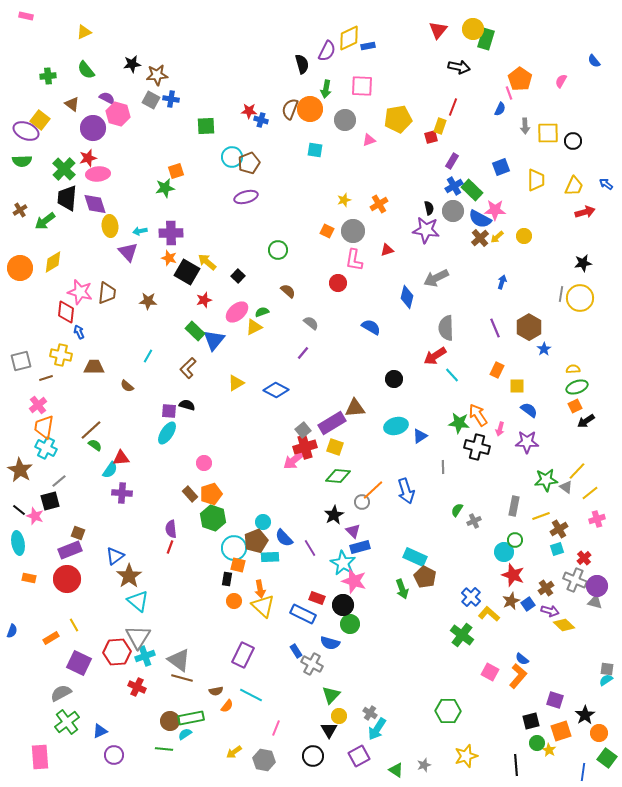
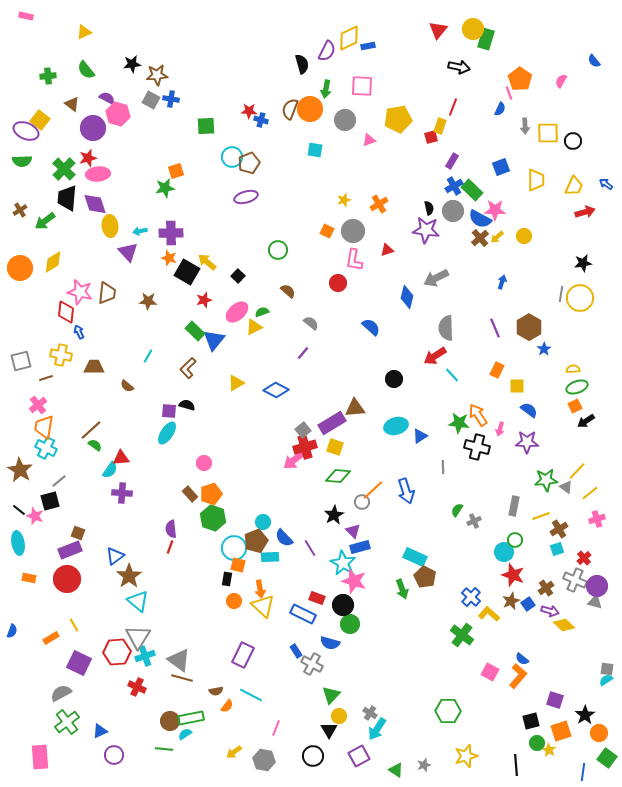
blue semicircle at (371, 327): rotated 12 degrees clockwise
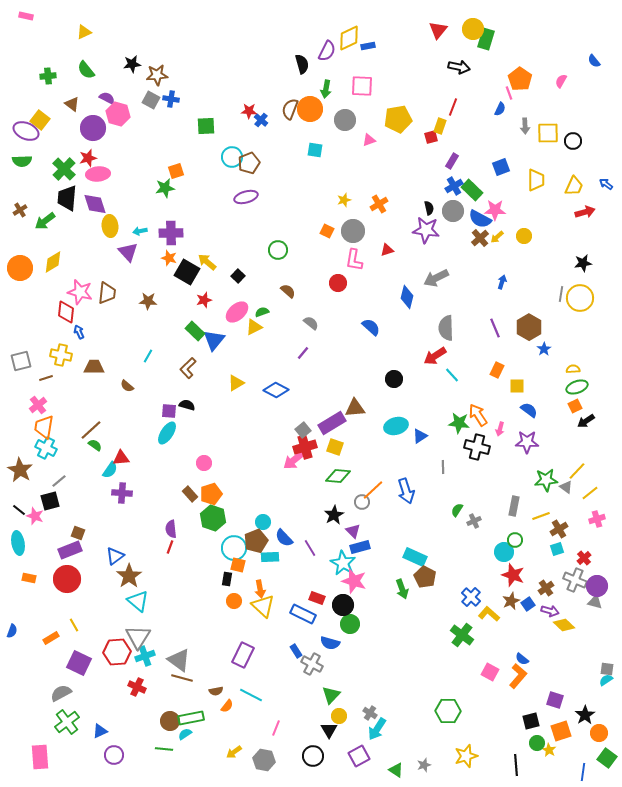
blue cross at (261, 120): rotated 24 degrees clockwise
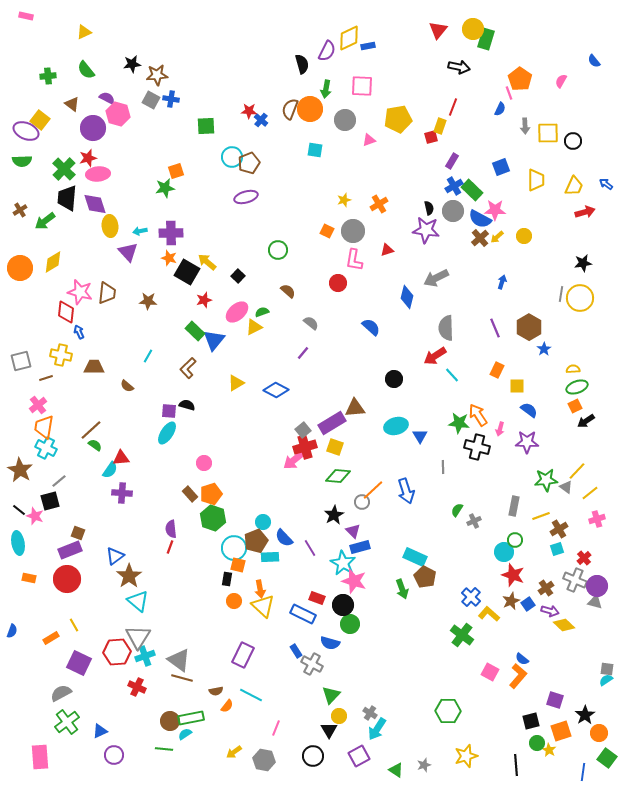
blue triangle at (420, 436): rotated 28 degrees counterclockwise
